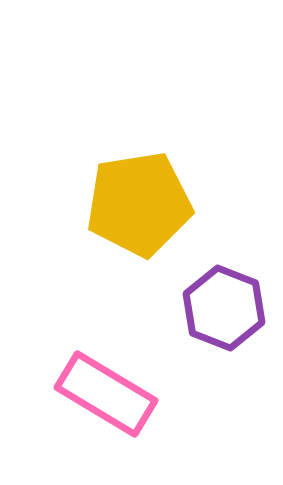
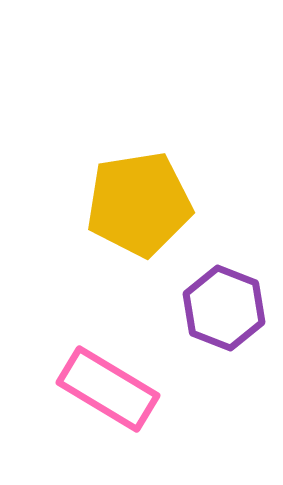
pink rectangle: moved 2 px right, 5 px up
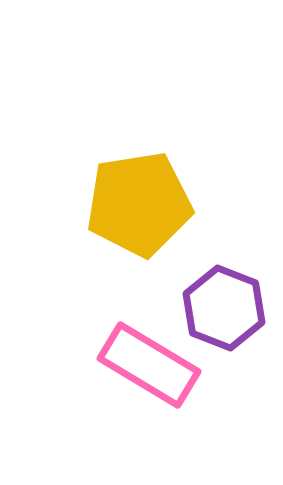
pink rectangle: moved 41 px right, 24 px up
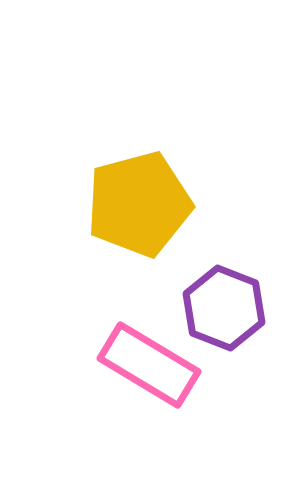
yellow pentagon: rotated 6 degrees counterclockwise
